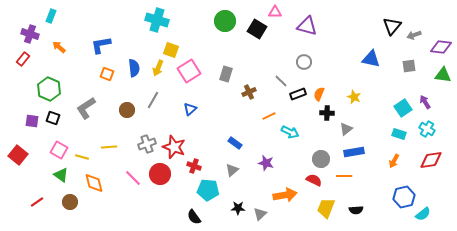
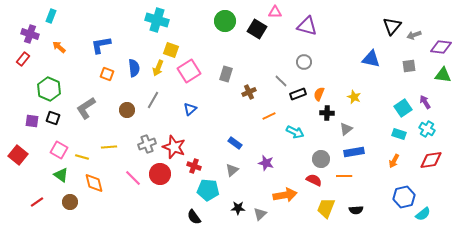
cyan arrow at (290, 132): moved 5 px right
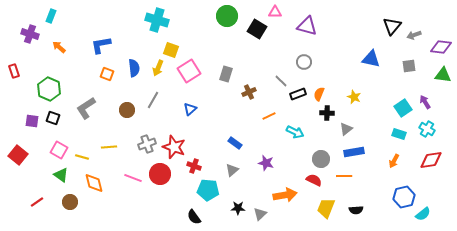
green circle at (225, 21): moved 2 px right, 5 px up
red rectangle at (23, 59): moved 9 px left, 12 px down; rotated 56 degrees counterclockwise
pink line at (133, 178): rotated 24 degrees counterclockwise
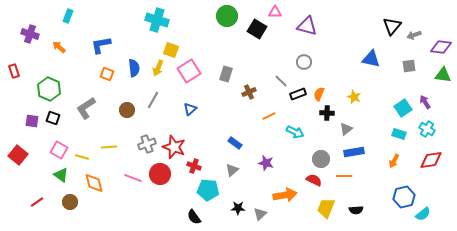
cyan rectangle at (51, 16): moved 17 px right
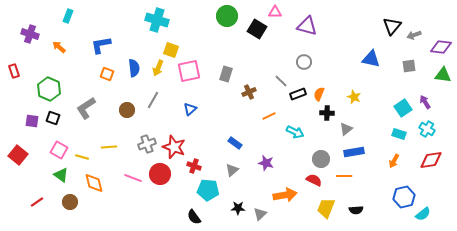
pink square at (189, 71): rotated 20 degrees clockwise
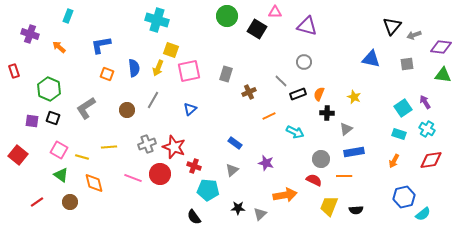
gray square at (409, 66): moved 2 px left, 2 px up
yellow trapezoid at (326, 208): moved 3 px right, 2 px up
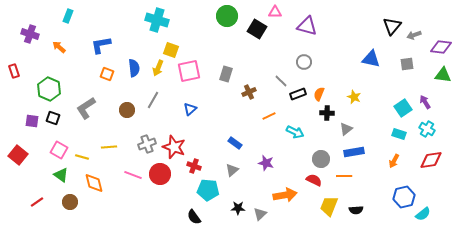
pink line at (133, 178): moved 3 px up
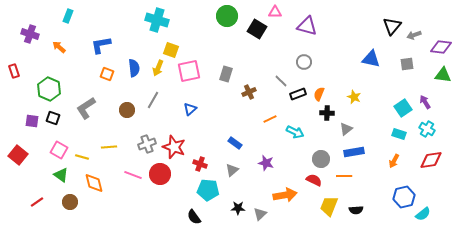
orange line at (269, 116): moved 1 px right, 3 px down
red cross at (194, 166): moved 6 px right, 2 px up
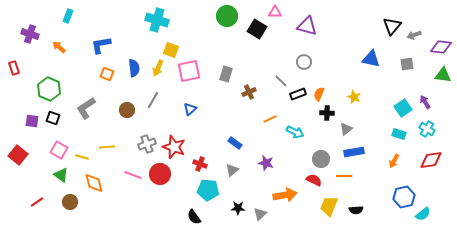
red rectangle at (14, 71): moved 3 px up
yellow line at (109, 147): moved 2 px left
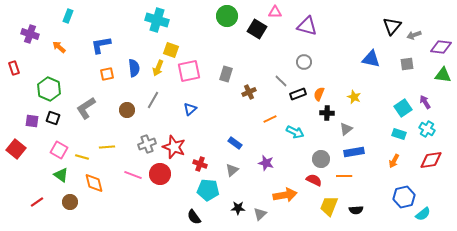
orange square at (107, 74): rotated 32 degrees counterclockwise
red square at (18, 155): moved 2 px left, 6 px up
